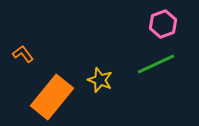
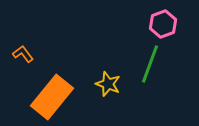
green line: moved 6 px left; rotated 45 degrees counterclockwise
yellow star: moved 8 px right, 4 px down
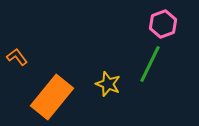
orange L-shape: moved 6 px left, 3 px down
green line: rotated 6 degrees clockwise
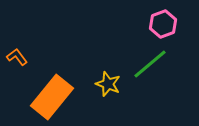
green line: rotated 24 degrees clockwise
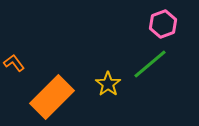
orange L-shape: moved 3 px left, 6 px down
yellow star: rotated 15 degrees clockwise
orange rectangle: rotated 6 degrees clockwise
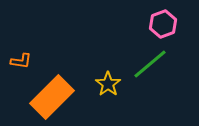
orange L-shape: moved 7 px right, 2 px up; rotated 135 degrees clockwise
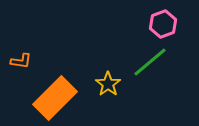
green line: moved 2 px up
orange rectangle: moved 3 px right, 1 px down
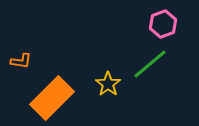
green line: moved 2 px down
orange rectangle: moved 3 px left
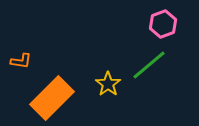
green line: moved 1 px left, 1 px down
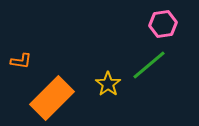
pink hexagon: rotated 12 degrees clockwise
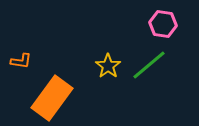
pink hexagon: rotated 16 degrees clockwise
yellow star: moved 18 px up
orange rectangle: rotated 9 degrees counterclockwise
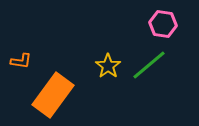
orange rectangle: moved 1 px right, 3 px up
